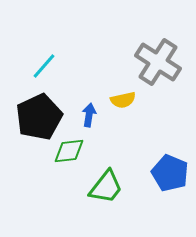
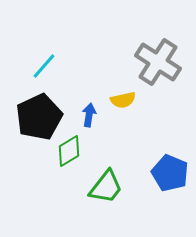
green diamond: rotated 24 degrees counterclockwise
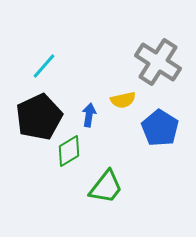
blue pentagon: moved 10 px left, 45 px up; rotated 9 degrees clockwise
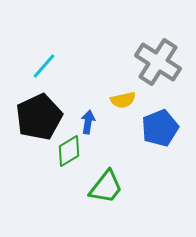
blue arrow: moved 1 px left, 7 px down
blue pentagon: rotated 18 degrees clockwise
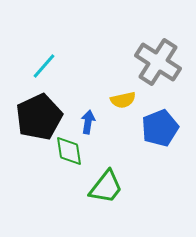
green diamond: rotated 68 degrees counterclockwise
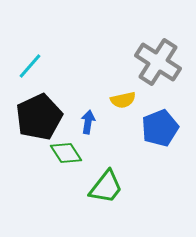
cyan line: moved 14 px left
green diamond: moved 3 px left, 2 px down; rotated 24 degrees counterclockwise
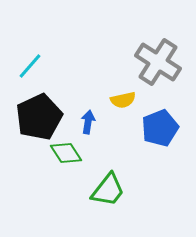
green trapezoid: moved 2 px right, 3 px down
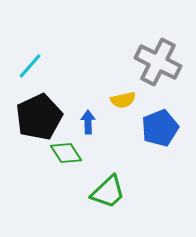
gray cross: rotated 6 degrees counterclockwise
blue arrow: rotated 10 degrees counterclockwise
green trapezoid: moved 2 px down; rotated 9 degrees clockwise
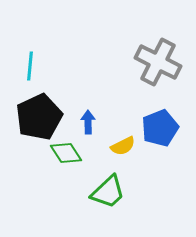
cyan line: rotated 36 degrees counterclockwise
yellow semicircle: moved 46 px down; rotated 15 degrees counterclockwise
